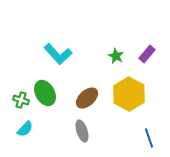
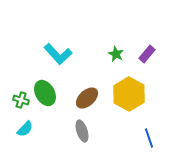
green star: moved 2 px up
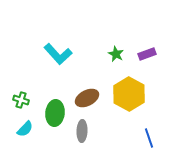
purple rectangle: rotated 30 degrees clockwise
green ellipse: moved 10 px right, 20 px down; rotated 35 degrees clockwise
brown ellipse: rotated 15 degrees clockwise
gray ellipse: rotated 20 degrees clockwise
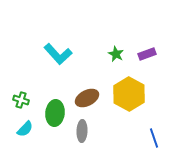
blue line: moved 5 px right
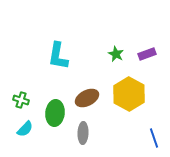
cyan L-shape: moved 2 px down; rotated 52 degrees clockwise
gray ellipse: moved 1 px right, 2 px down
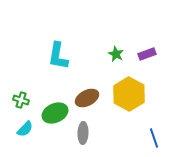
green ellipse: rotated 60 degrees clockwise
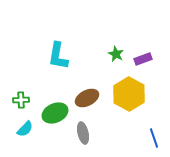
purple rectangle: moved 4 px left, 5 px down
green cross: rotated 21 degrees counterclockwise
gray ellipse: rotated 15 degrees counterclockwise
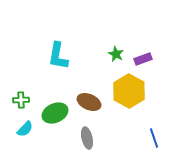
yellow hexagon: moved 3 px up
brown ellipse: moved 2 px right, 4 px down; rotated 50 degrees clockwise
gray ellipse: moved 4 px right, 5 px down
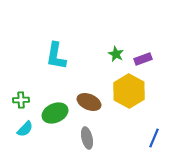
cyan L-shape: moved 2 px left
blue line: rotated 42 degrees clockwise
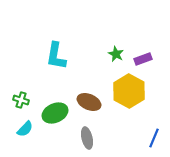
green cross: rotated 21 degrees clockwise
